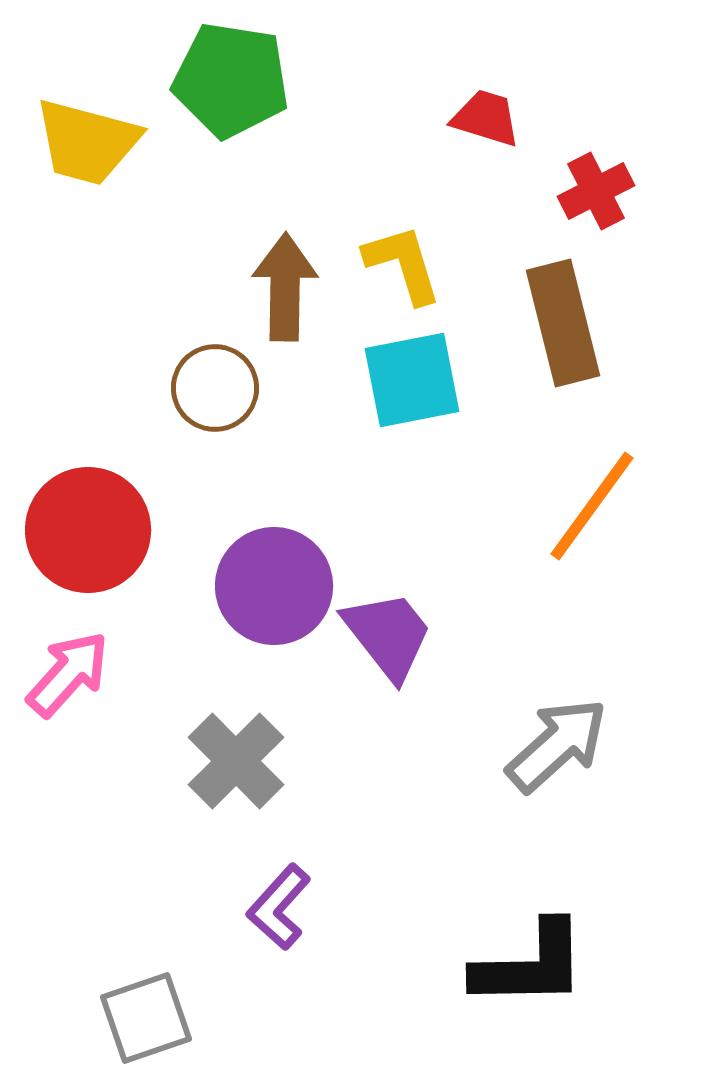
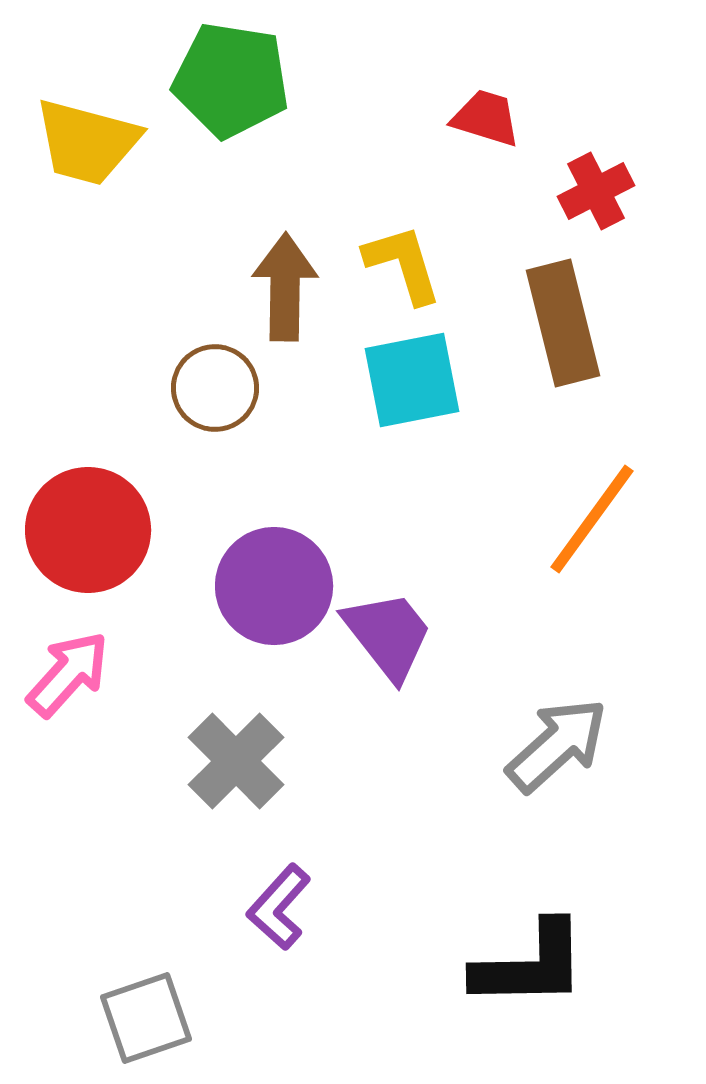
orange line: moved 13 px down
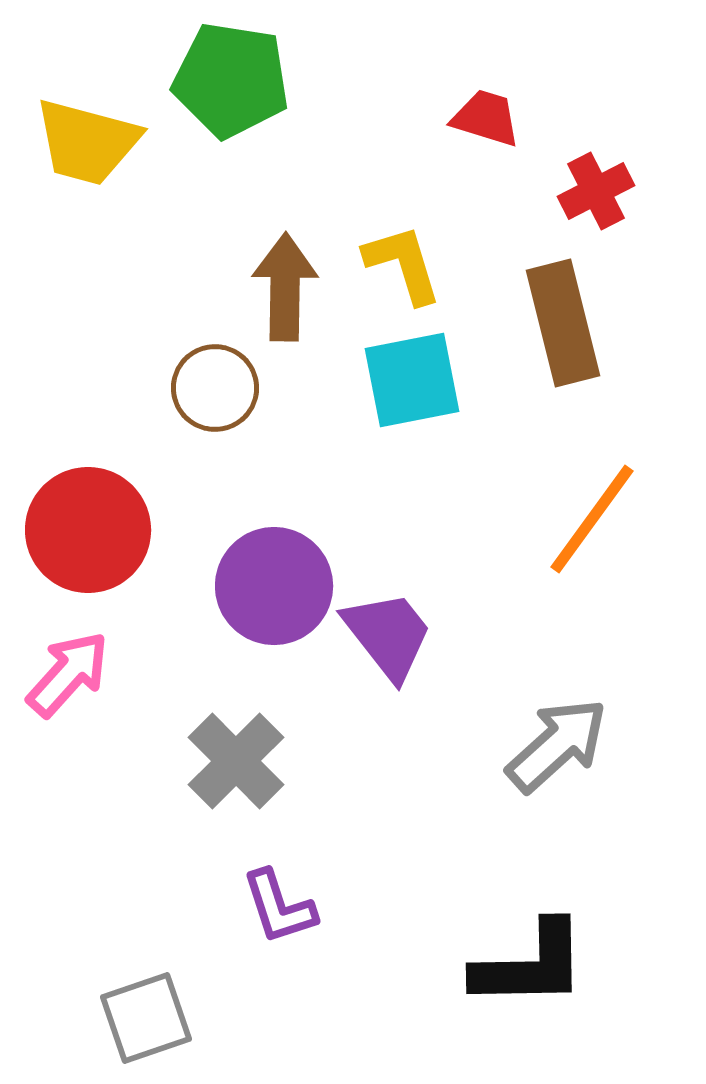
purple L-shape: rotated 60 degrees counterclockwise
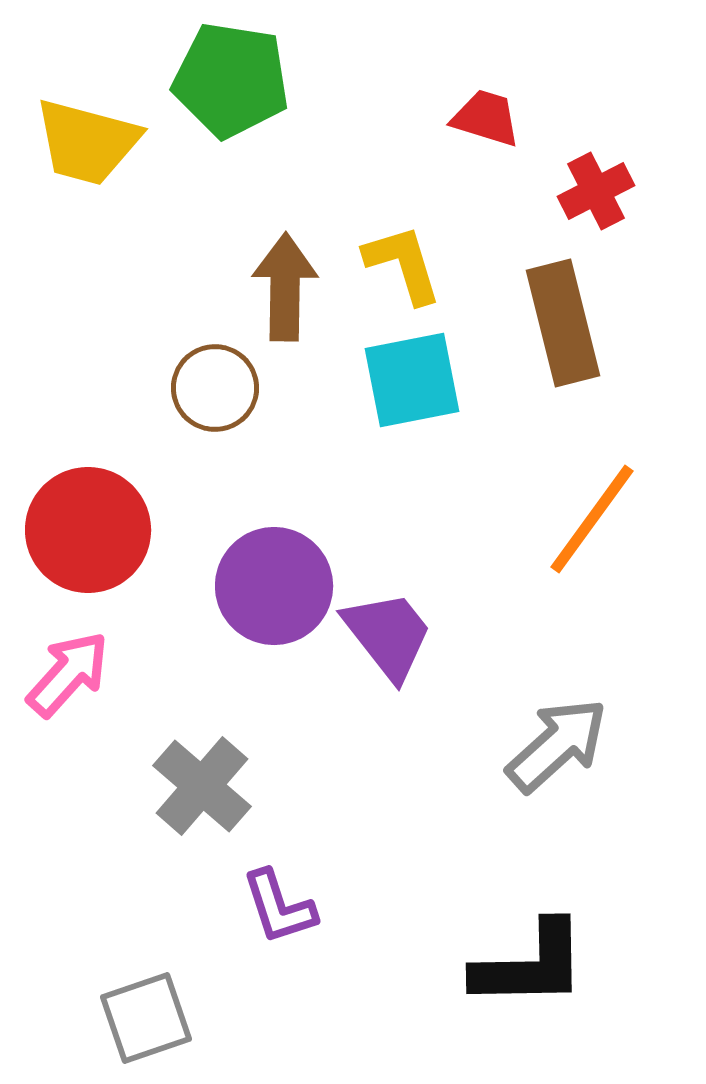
gray cross: moved 34 px left, 25 px down; rotated 4 degrees counterclockwise
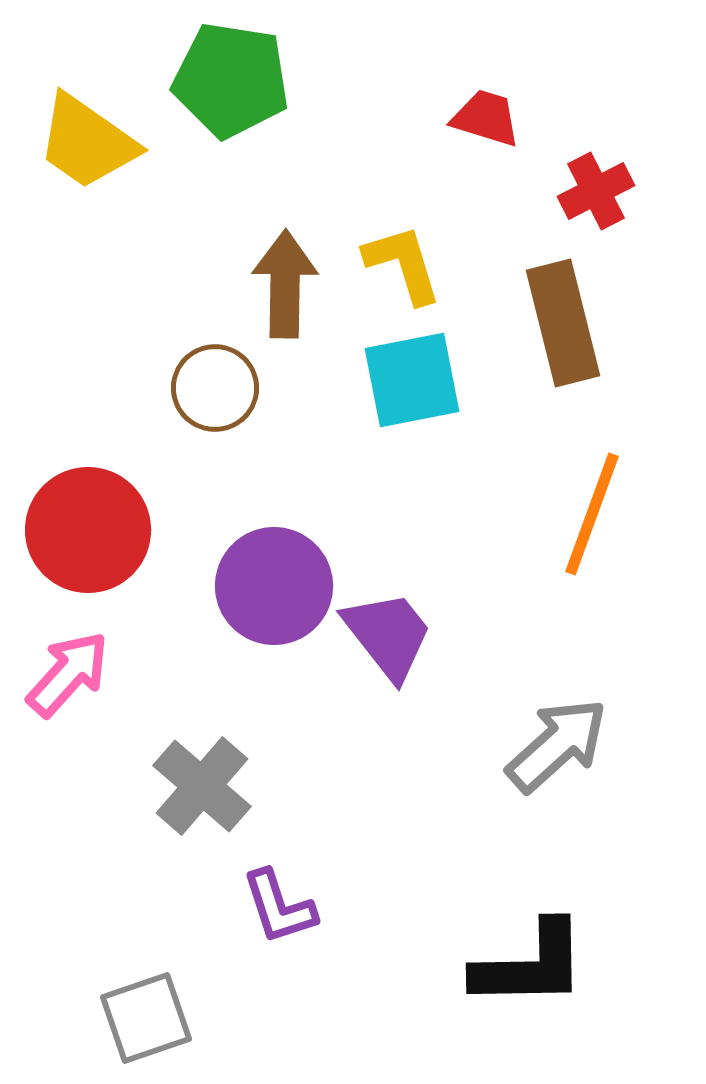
yellow trapezoid: rotated 20 degrees clockwise
brown arrow: moved 3 px up
orange line: moved 5 px up; rotated 16 degrees counterclockwise
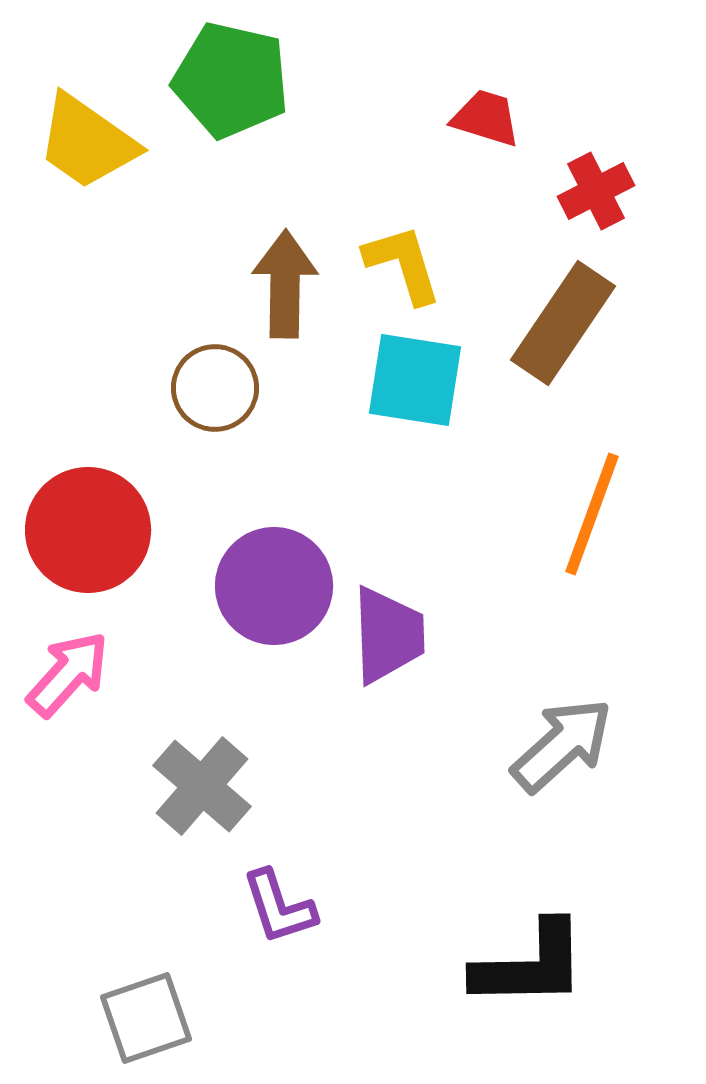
green pentagon: rotated 4 degrees clockwise
brown rectangle: rotated 48 degrees clockwise
cyan square: moved 3 px right; rotated 20 degrees clockwise
purple trapezoid: rotated 36 degrees clockwise
gray arrow: moved 5 px right
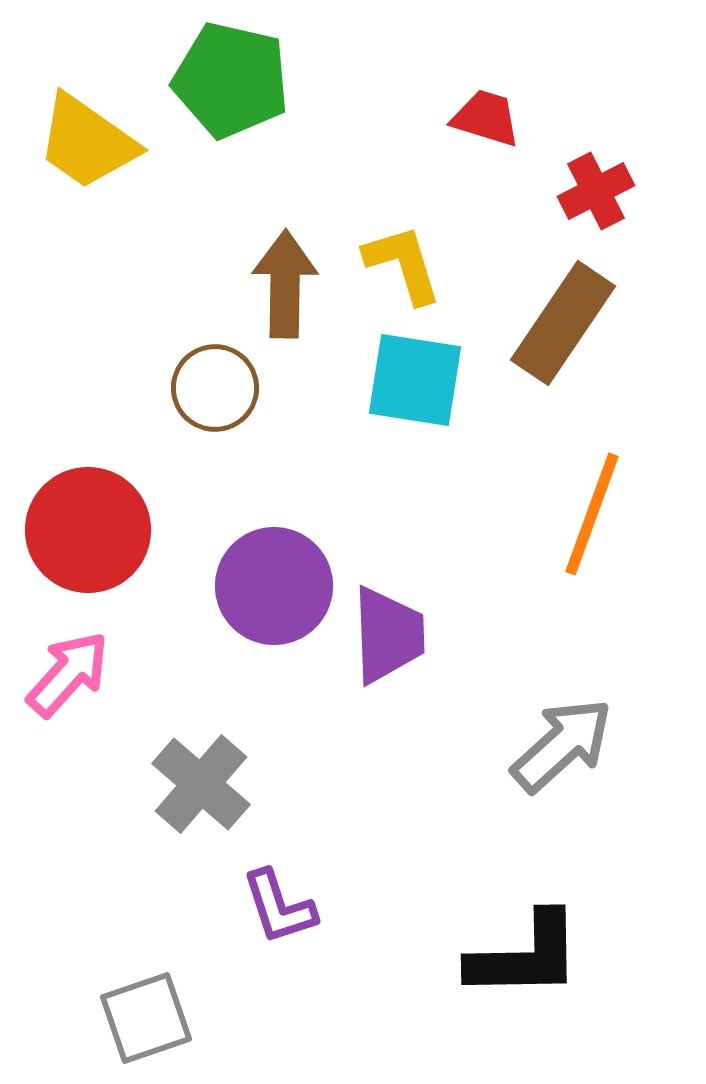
gray cross: moved 1 px left, 2 px up
black L-shape: moved 5 px left, 9 px up
